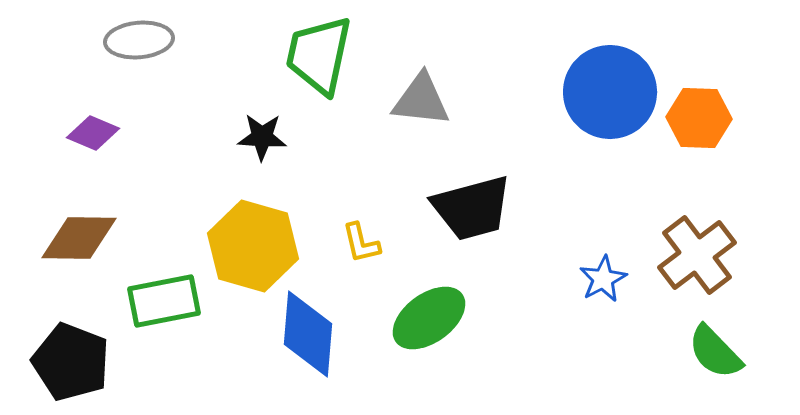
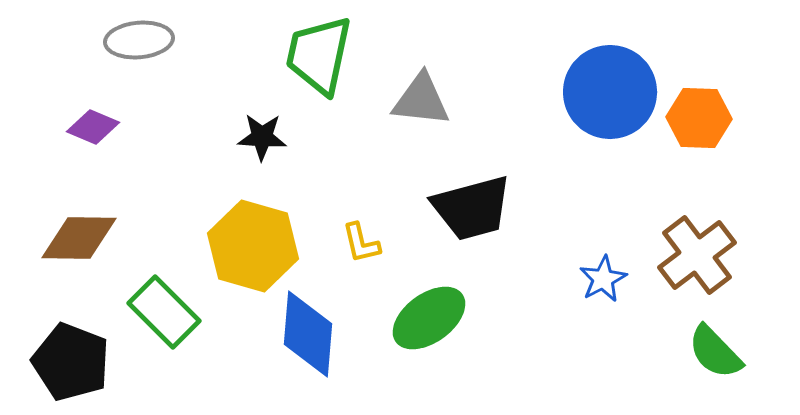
purple diamond: moved 6 px up
green rectangle: moved 11 px down; rotated 56 degrees clockwise
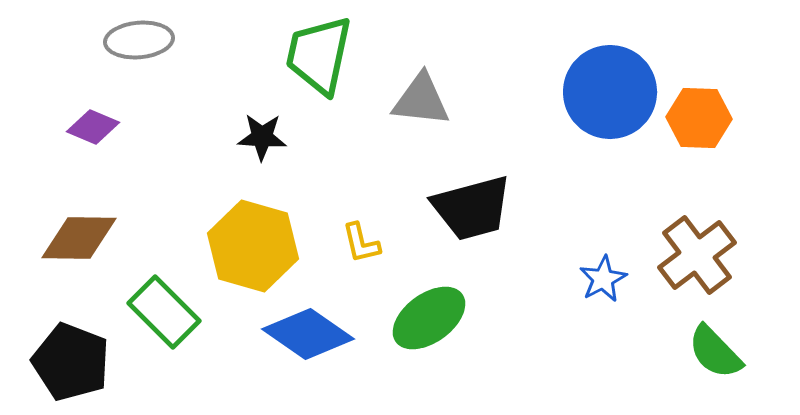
blue diamond: rotated 60 degrees counterclockwise
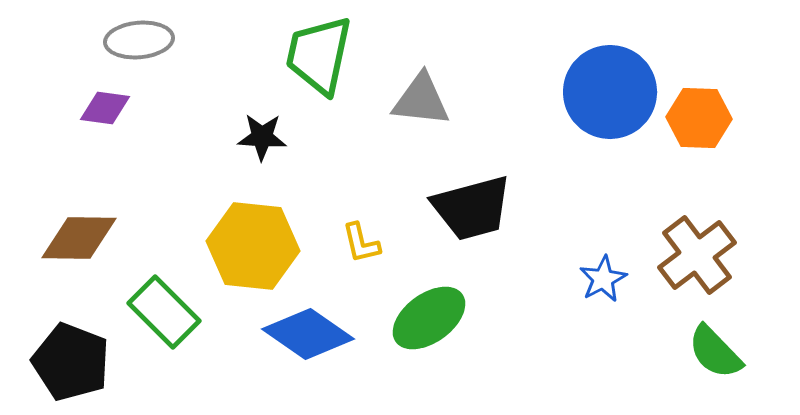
purple diamond: moved 12 px right, 19 px up; rotated 15 degrees counterclockwise
yellow hexagon: rotated 10 degrees counterclockwise
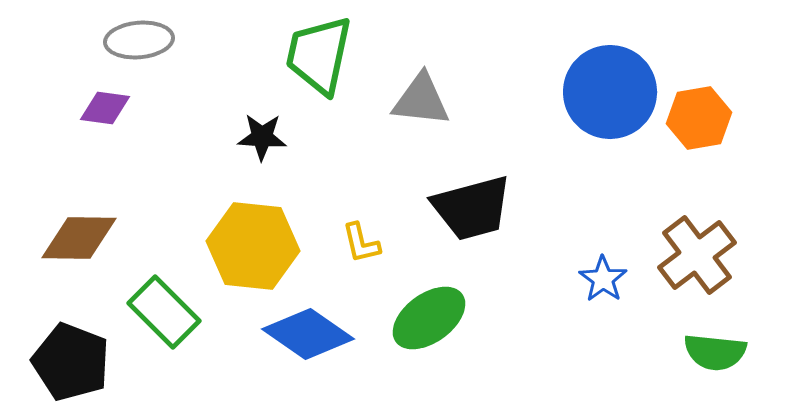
orange hexagon: rotated 12 degrees counterclockwise
blue star: rotated 9 degrees counterclockwise
green semicircle: rotated 40 degrees counterclockwise
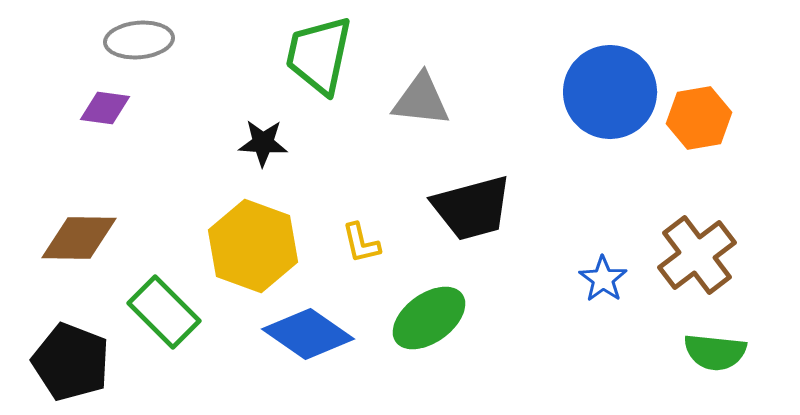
black star: moved 1 px right, 6 px down
yellow hexagon: rotated 14 degrees clockwise
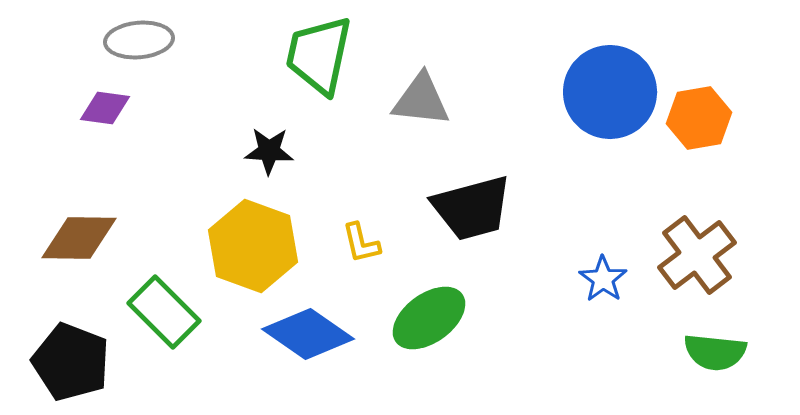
black star: moved 6 px right, 8 px down
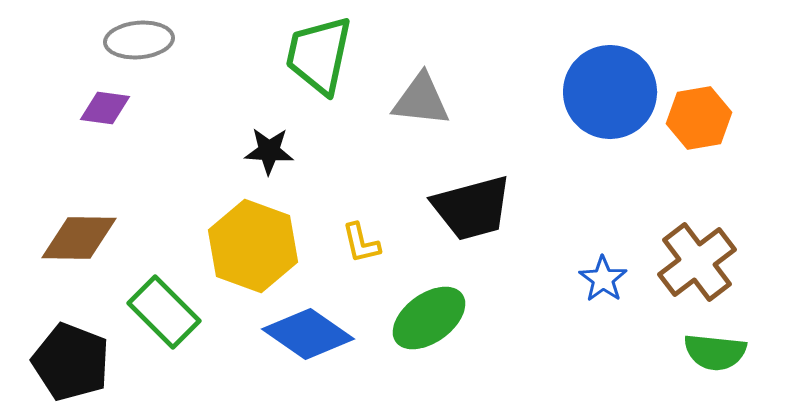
brown cross: moved 7 px down
